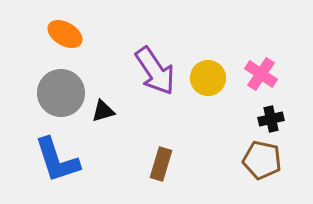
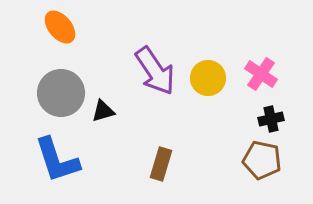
orange ellipse: moved 5 px left, 7 px up; rotated 20 degrees clockwise
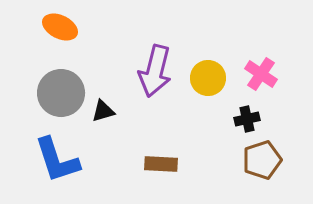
orange ellipse: rotated 24 degrees counterclockwise
purple arrow: rotated 48 degrees clockwise
black cross: moved 24 px left
brown pentagon: rotated 30 degrees counterclockwise
brown rectangle: rotated 76 degrees clockwise
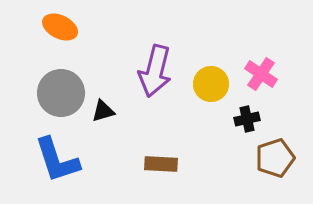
yellow circle: moved 3 px right, 6 px down
brown pentagon: moved 13 px right, 2 px up
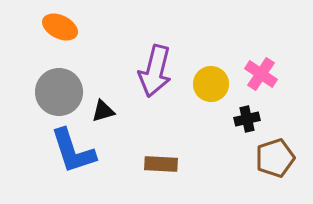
gray circle: moved 2 px left, 1 px up
blue L-shape: moved 16 px right, 9 px up
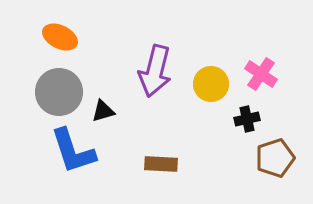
orange ellipse: moved 10 px down
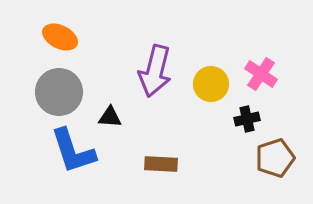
black triangle: moved 7 px right, 6 px down; rotated 20 degrees clockwise
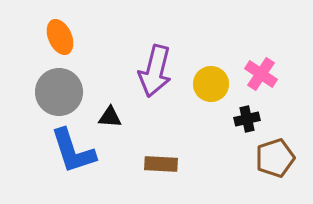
orange ellipse: rotated 40 degrees clockwise
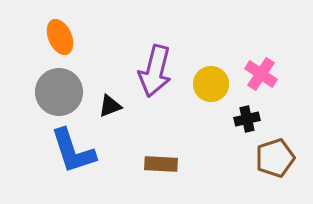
black triangle: moved 11 px up; rotated 25 degrees counterclockwise
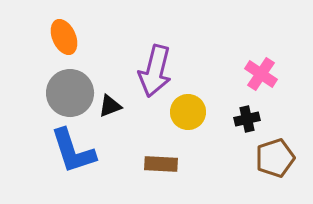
orange ellipse: moved 4 px right
yellow circle: moved 23 px left, 28 px down
gray circle: moved 11 px right, 1 px down
